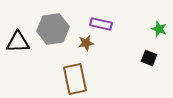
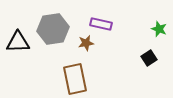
black square: rotated 35 degrees clockwise
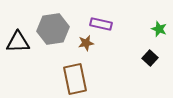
black square: moved 1 px right; rotated 14 degrees counterclockwise
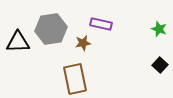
gray hexagon: moved 2 px left
brown star: moved 3 px left
black square: moved 10 px right, 7 px down
